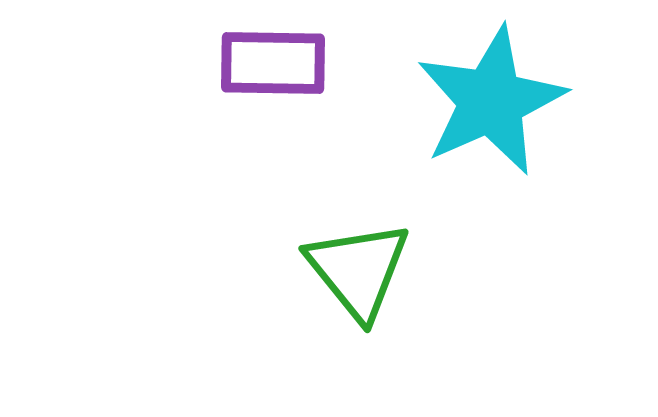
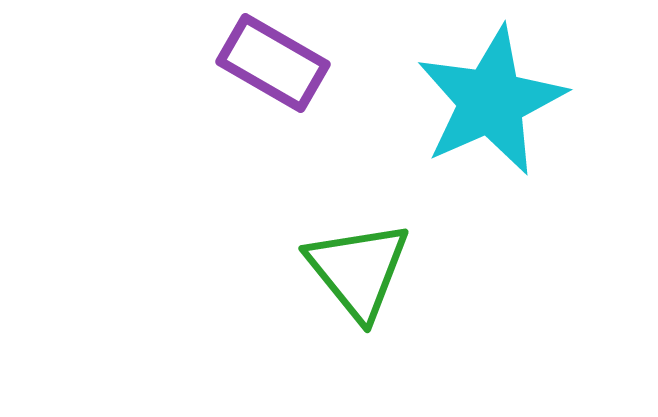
purple rectangle: rotated 29 degrees clockwise
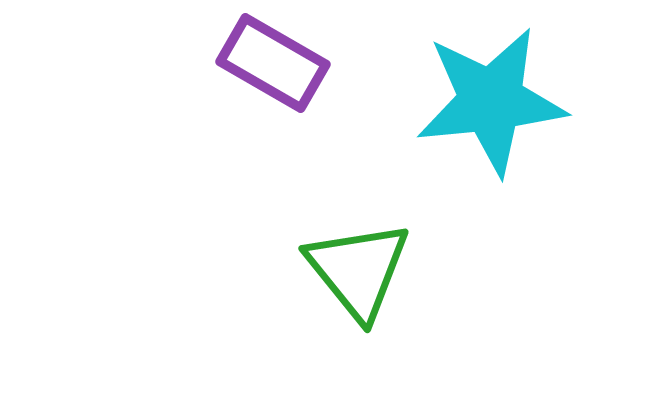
cyan star: rotated 18 degrees clockwise
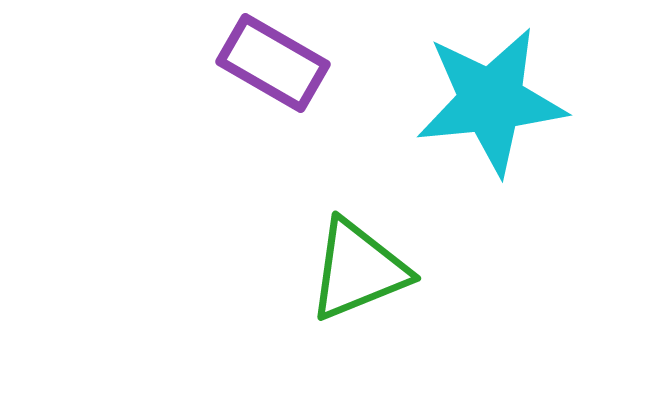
green triangle: rotated 47 degrees clockwise
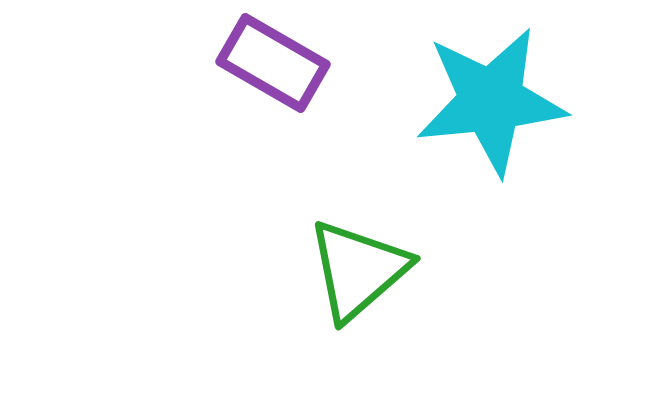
green triangle: rotated 19 degrees counterclockwise
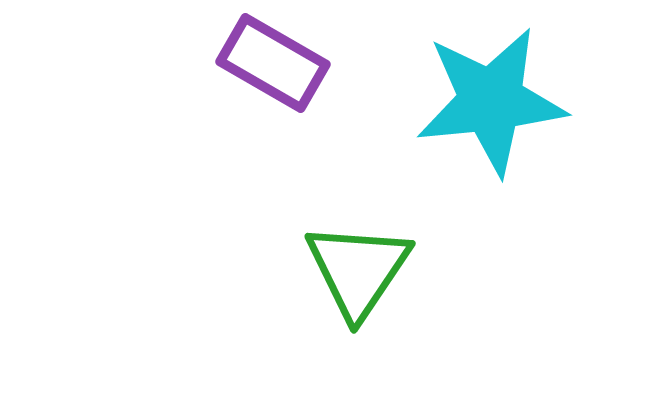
green triangle: rotated 15 degrees counterclockwise
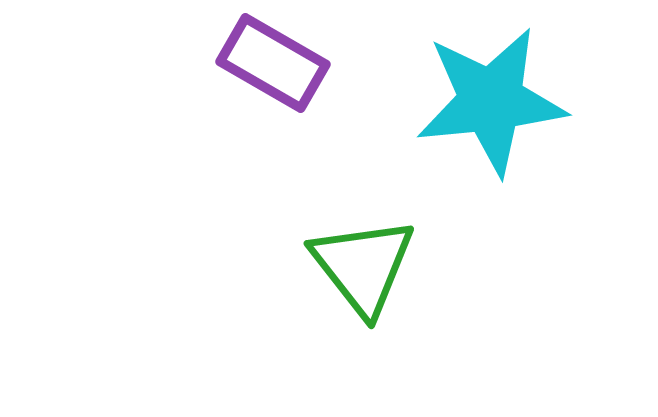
green triangle: moved 5 px right, 4 px up; rotated 12 degrees counterclockwise
